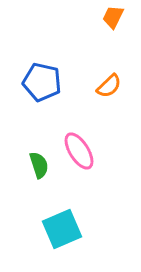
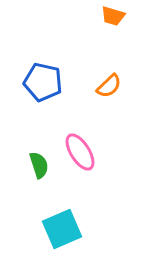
orange trapezoid: moved 1 px up; rotated 100 degrees counterclockwise
blue pentagon: moved 1 px right
pink ellipse: moved 1 px right, 1 px down
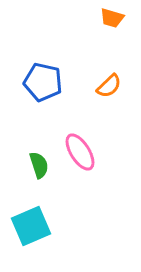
orange trapezoid: moved 1 px left, 2 px down
cyan square: moved 31 px left, 3 px up
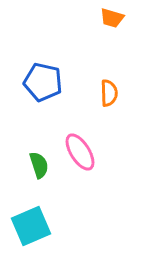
orange semicircle: moved 7 px down; rotated 48 degrees counterclockwise
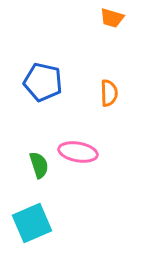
pink ellipse: moved 2 px left; rotated 48 degrees counterclockwise
cyan square: moved 1 px right, 3 px up
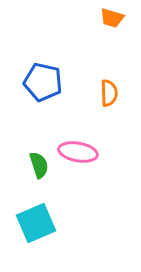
cyan square: moved 4 px right
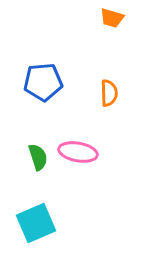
blue pentagon: rotated 18 degrees counterclockwise
green semicircle: moved 1 px left, 8 px up
